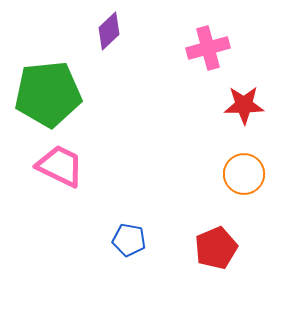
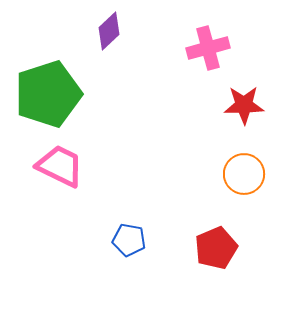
green pentagon: rotated 12 degrees counterclockwise
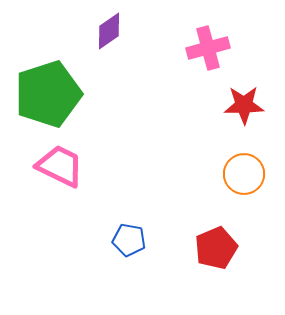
purple diamond: rotated 9 degrees clockwise
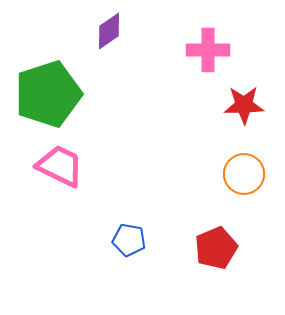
pink cross: moved 2 px down; rotated 15 degrees clockwise
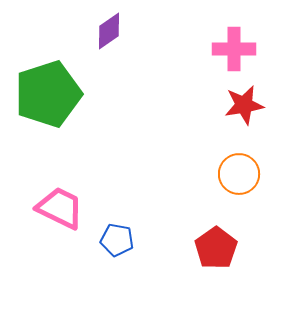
pink cross: moved 26 px right, 1 px up
red star: rotated 9 degrees counterclockwise
pink trapezoid: moved 42 px down
orange circle: moved 5 px left
blue pentagon: moved 12 px left
red pentagon: rotated 12 degrees counterclockwise
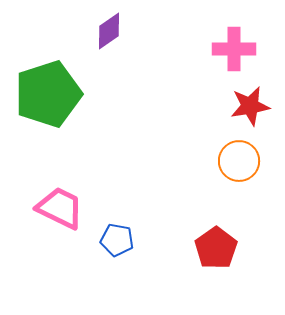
red star: moved 6 px right, 1 px down
orange circle: moved 13 px up
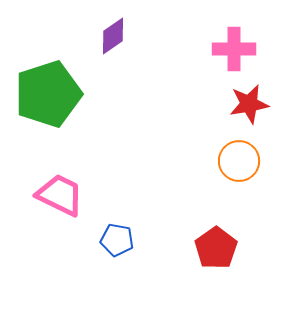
purple diamond: moved 4 px right, 5 px down
red star: moved 1 px left, 2 px up
pink trapezoid: moved 13 px up
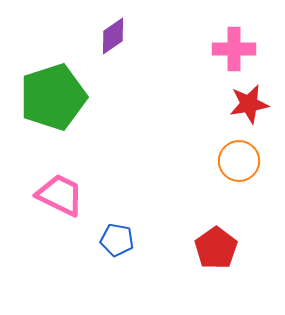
green pentagon: moved 5 px right, 3 px down
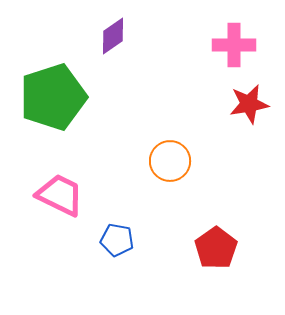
pink cross: moved 4 px up
orange circle: moved 69 px left
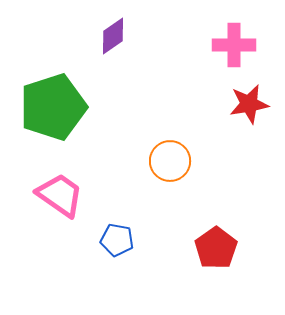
green pentagon: moved 10 px down
pink trapezoid: rotated 9 degrees clockwise
